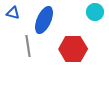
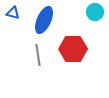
gray line: moved 10 px right, 9 px down
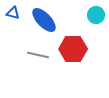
cyan circle: moved 1 px right, 3 px down
blue ellipse: rotated 68 degrees counterclockwise
gray line: rotated 70 degrees counterclockwise
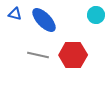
blue triangle: moved 2 px right, 1 px down
red hexagon: moved 6 px down
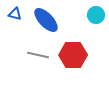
blue ellipse: moved 2 px right
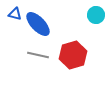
blue ellipse: moved 8 px left, 4 px down
red hexagon: rotated 16 degrees counterclockwise
